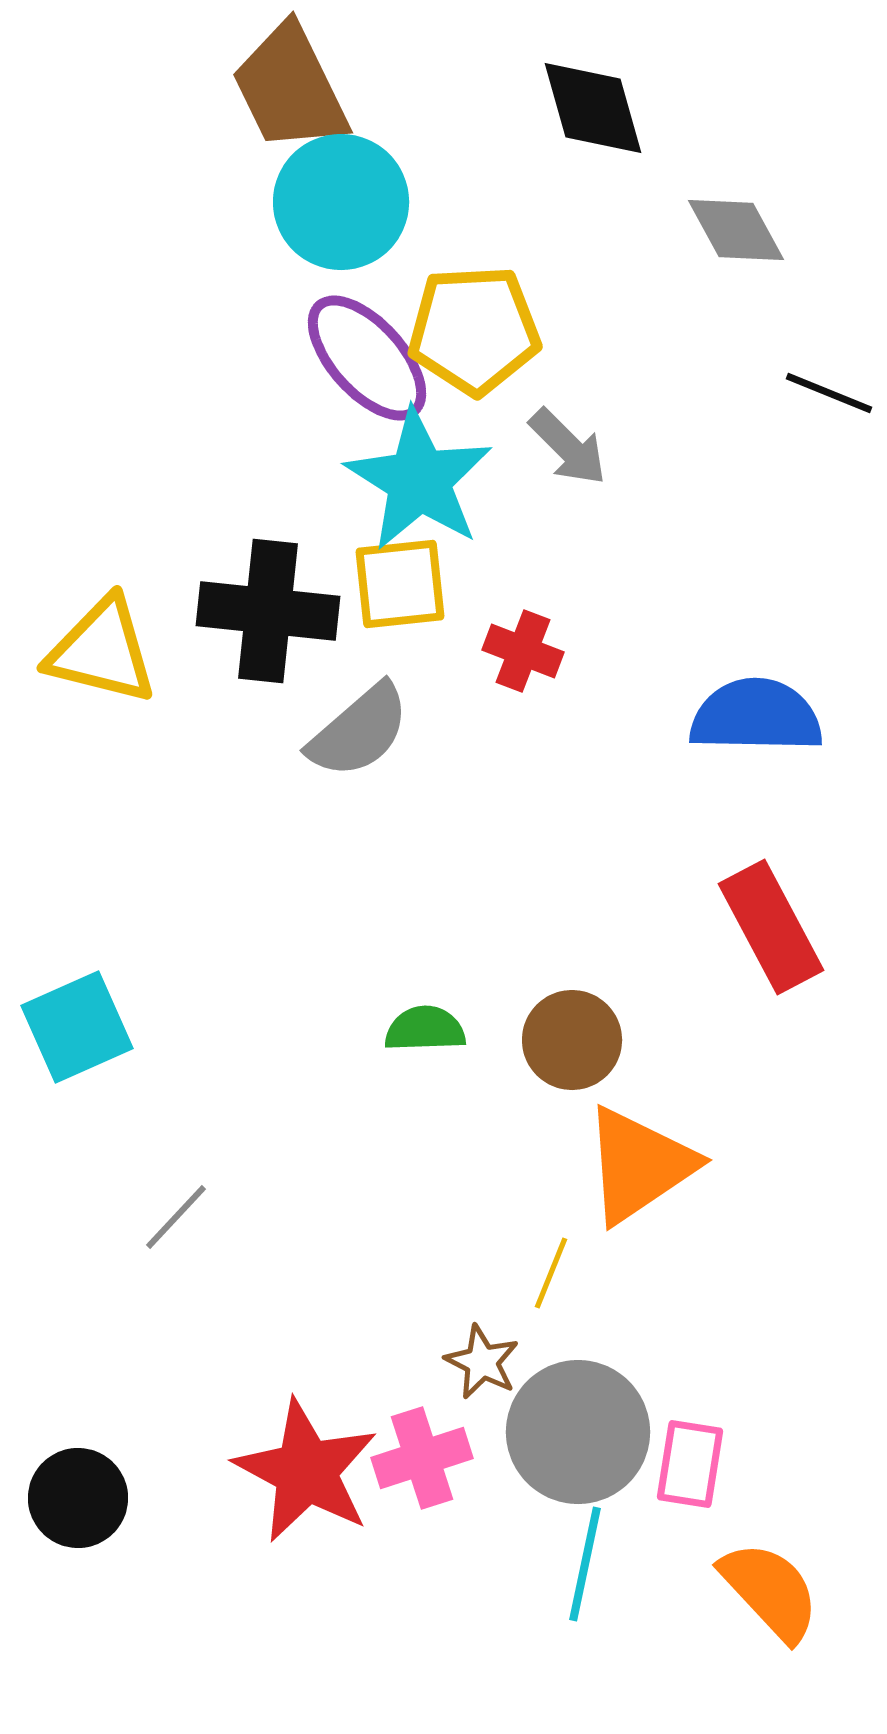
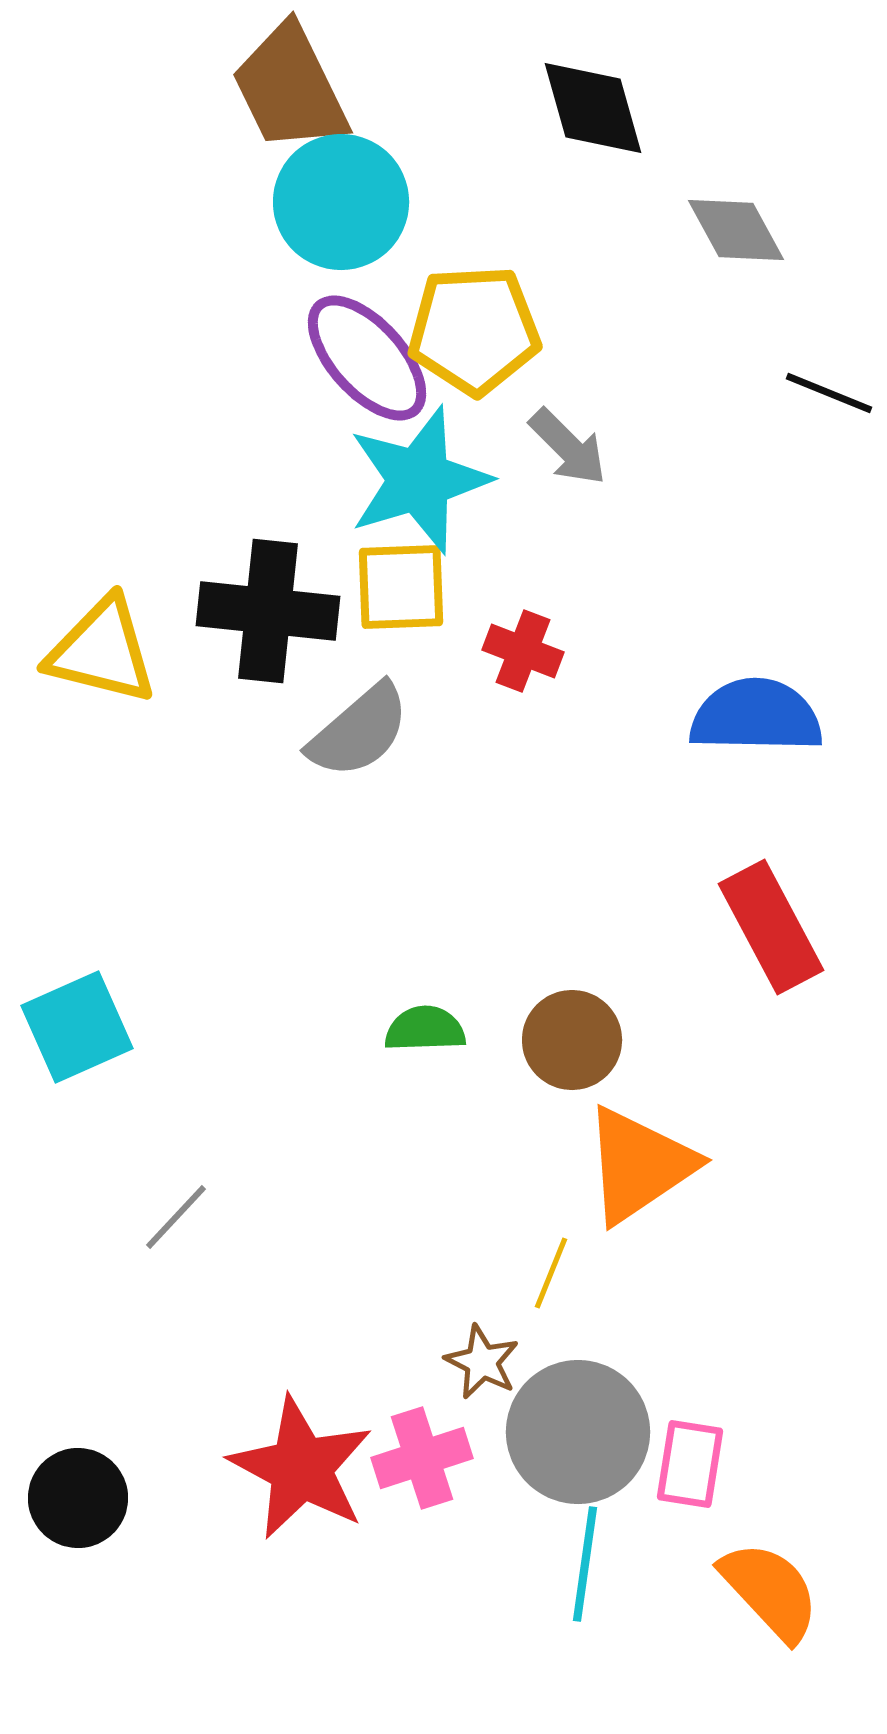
cyan star: rotated 23 degrees clockwise
yellow square: moved 1 px right, 3 px down; rotated 4 degrees clockwise
red star: moved 5 px left, 3 px up
cyan line: rotated 4 degrees counterclockwise
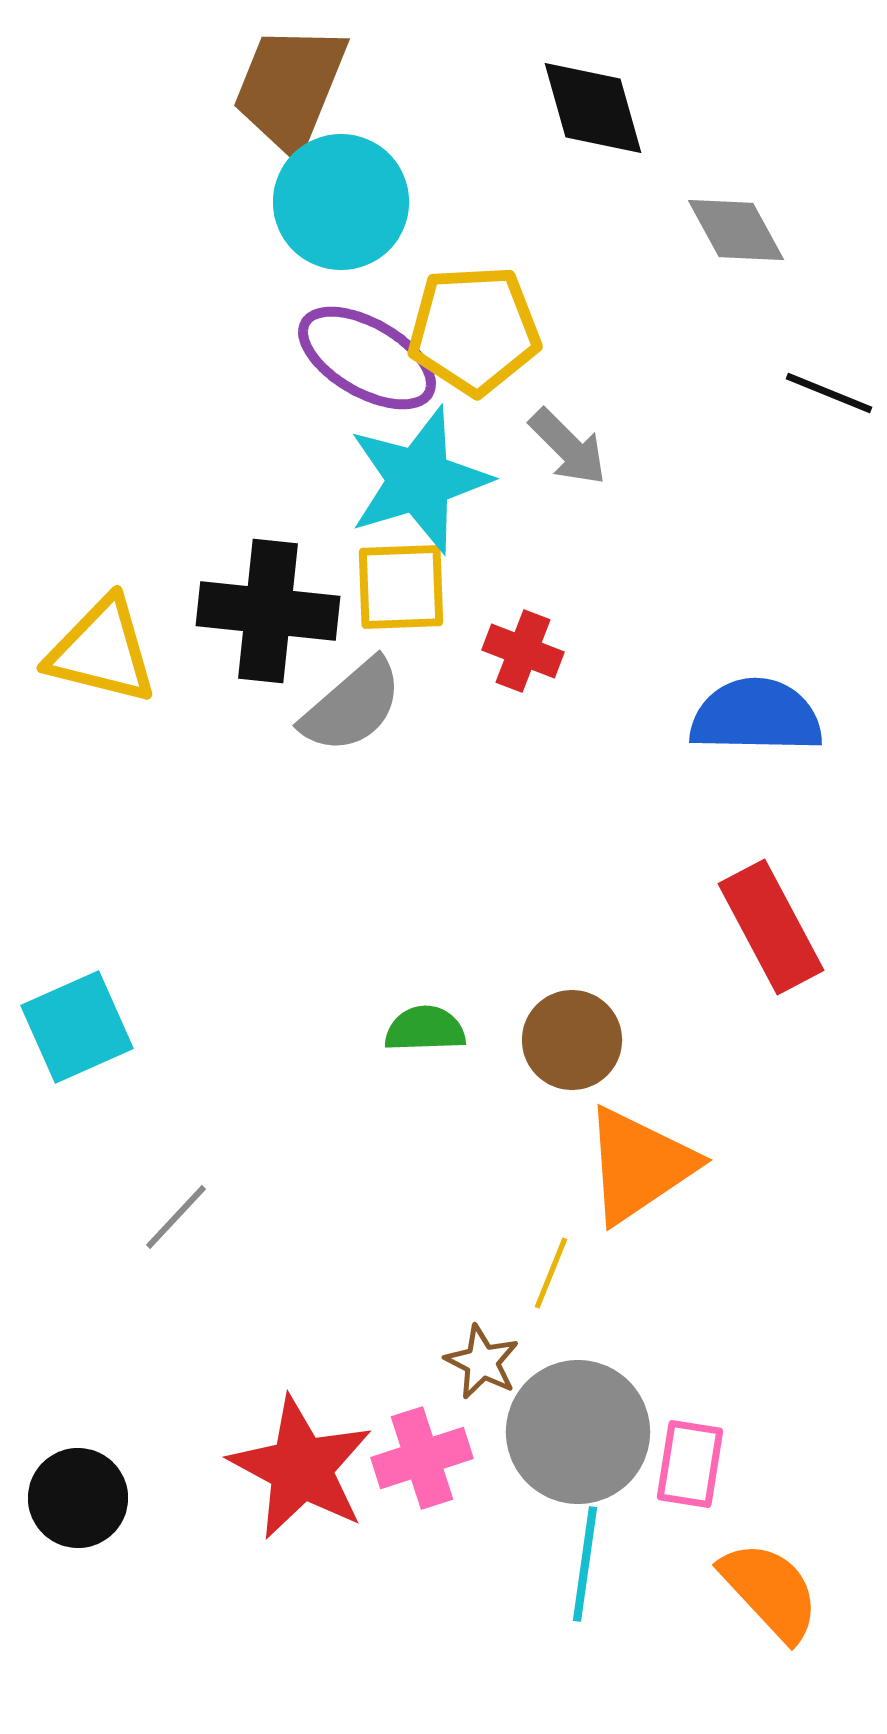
brown trapezoid: rotated 48 degrees clockwise
purple ellipse: rotated 18 degrees counterclockwise
gray semicircle: moved 7 px left, 25 px up
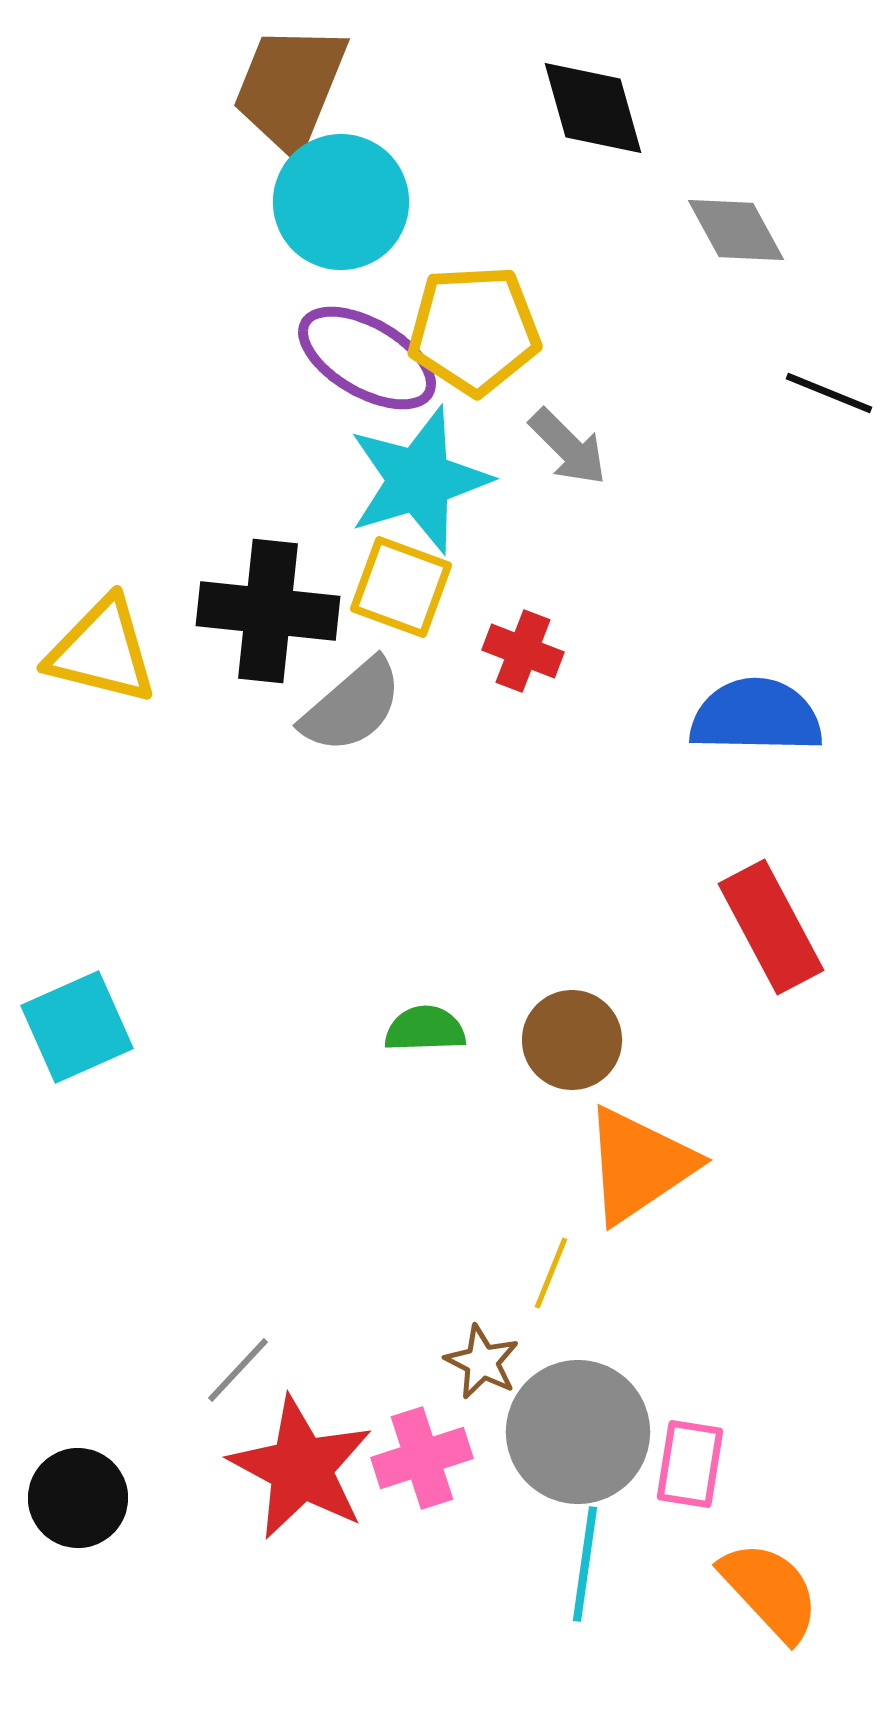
yellow square: rotated 22 degrees clockwise
gray line: moved 62 px right, 153 px down
